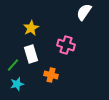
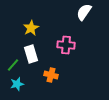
pink cross: rotated 12 degrees counterclockwise
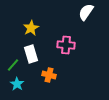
white semicircle: moved 2 px right
orange cross: moved 2 px left
cyan star: rotated 24 degrees counterclockwise
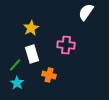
white rectangle: moved 1 px right
green line: moved 2 px right
cyan star: moved 1 px up
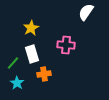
green line: moved 2 px left, 2 px up
orange cross: moved 5 px left, 1 px up; rotated 24 degrees counterclockwise
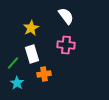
white semicircle: moved 20 px left, 4 px down; rotated 108 degrees clockwise
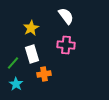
cyan star: moved 1 px left, 1 px down
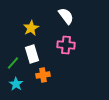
orange cross: moved 1 px left, 1 px down
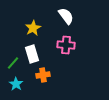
yellow star: moved 2 px right
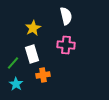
white semicircle: rotated 24 degrees clockwise
